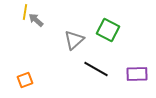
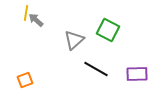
yellow line: moved 1 px right, 1 px down
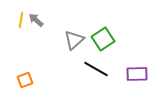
yellow line: moved 5 px left, 7 px down
green square: moved 5 px left, 9 px down; rotated 30 degrees clockwise
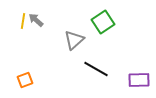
yellow line: moved 2 px right, 1 px down
green square: moved 17 px up
purple rectangle: moved 2 px right, 6 px down
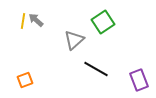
purple rectangle: rotated 70 degrees clockwise
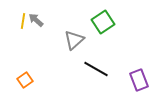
orange square: rotated 14 degrees counterclockwise
